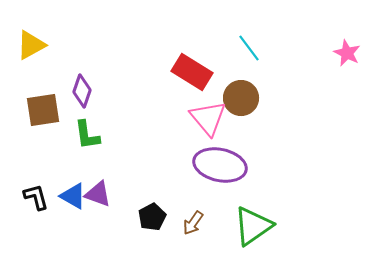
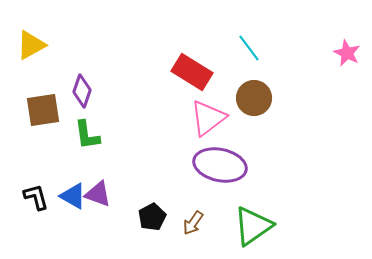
brown circle: moved 13 px right
pink triangle: rotated 33 degrees clockwise
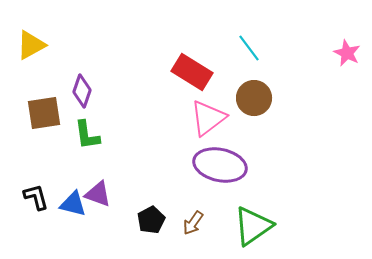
brown square: moved 1 px right, 3 px down
blue triangle: moved 8 px down; rotated 16 degrees counterclockwise
black pentagon: moved 1 px left, 3 px down
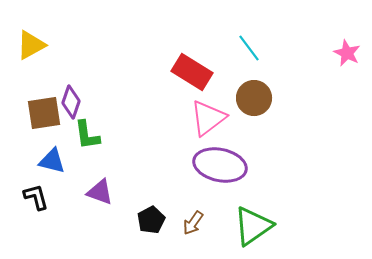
purple diamond: moved 11 px left, 11 px down
purple triangle: moved 2 px right, 2 px up
blue triangle: moved 21 px left, 43 px up
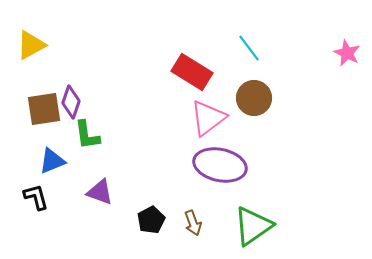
brown square: moved 4 px up
blue triangle: rotated 36 degrees counterclockwise
brown arrow: rotated 55 degrees counterclockwise
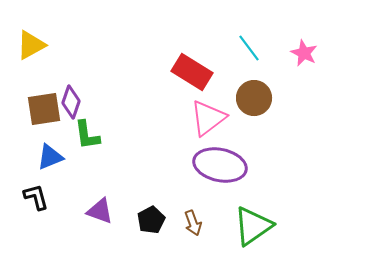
pink star: moved 43 px left
blue triangle: moved 2 px left, 4 px up
purple triangle: moved 19 px down
